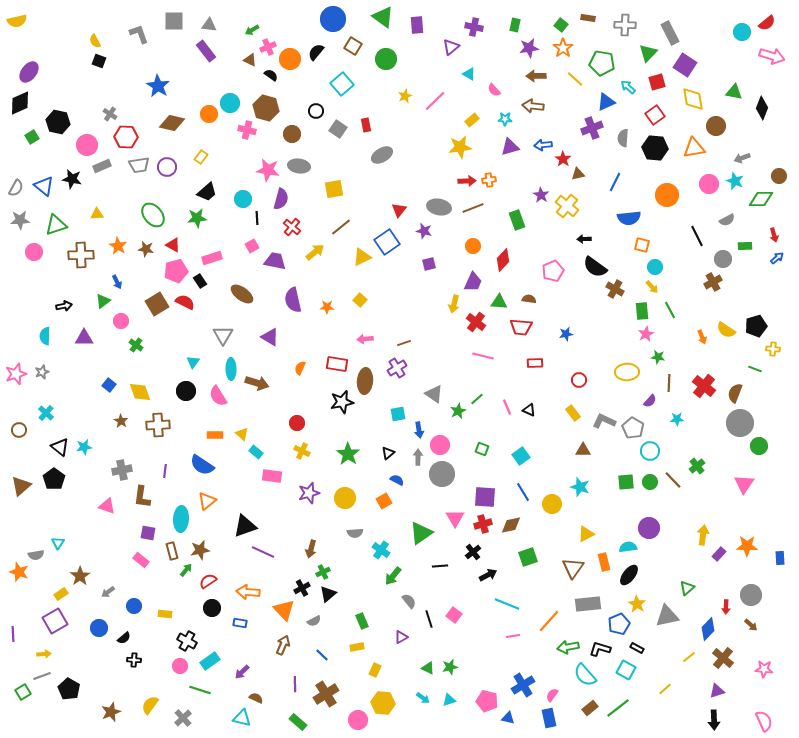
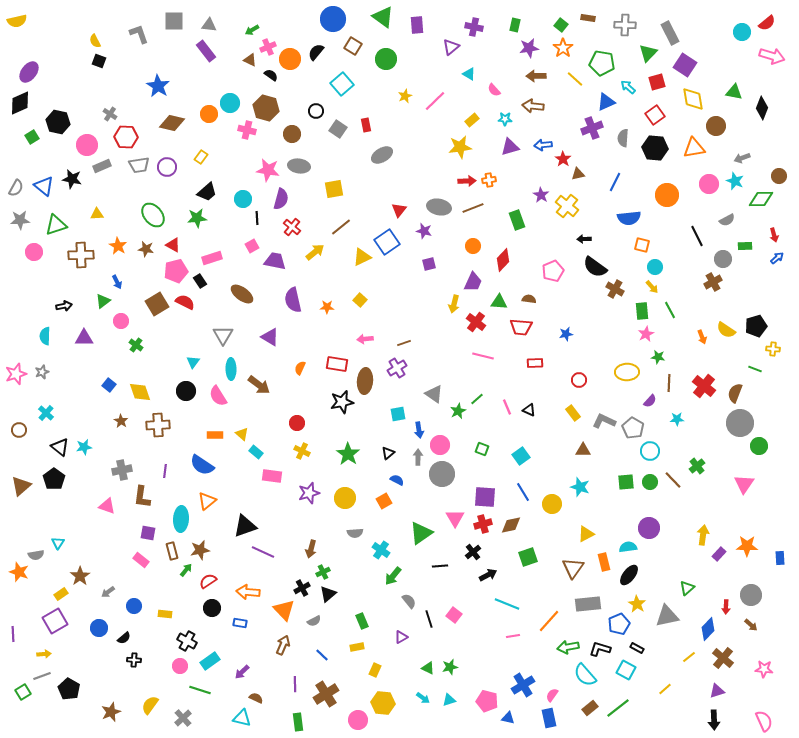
brown arrow at (257, 383): moved 2 px right, 2 px down; rotated 20 degrees clockwise
green rectangle at (298, 722): rotated 42 degrees clockwise
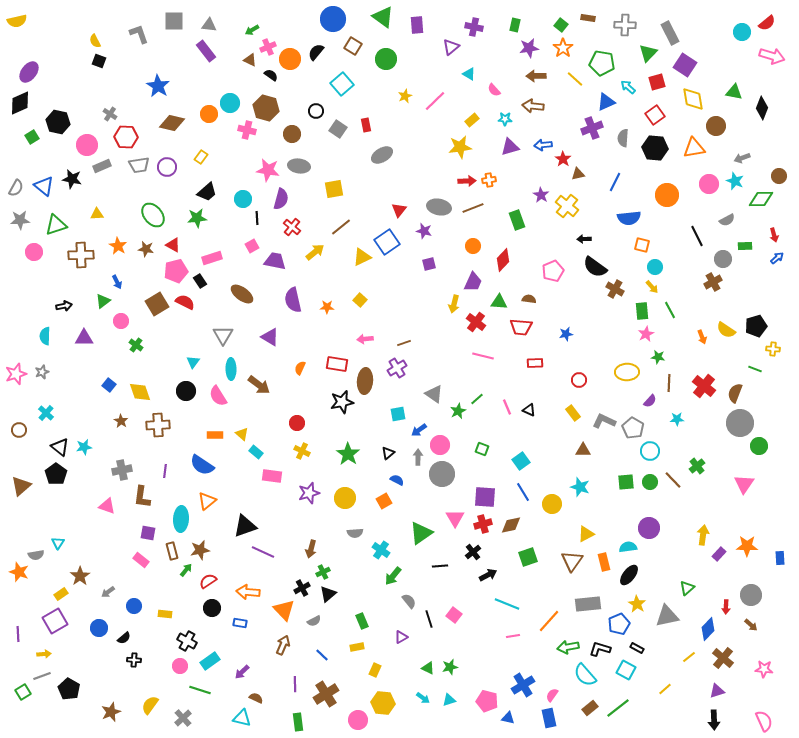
blue arrow at (419, 430): rotated 63 degrees clockwise
cyan square at (521, 456): moved 5 px down
black pentagon at (54, 479): moved 2 px right, 5 px up
brown triangle at (573, 568): moved 1 px left, 7 px up
purple line at (13, 634): moved 5 px right
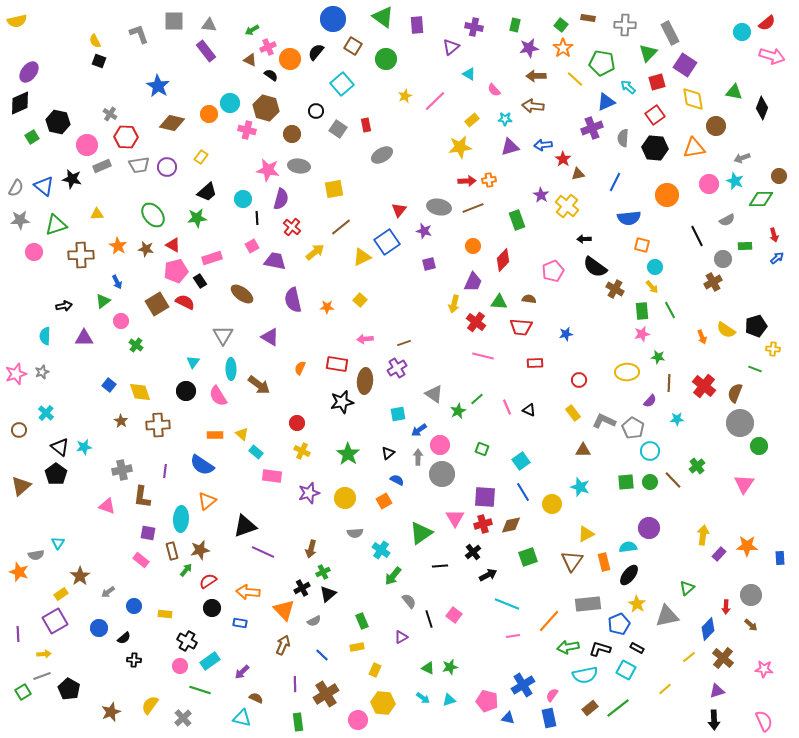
pink star at (646, 334): moved 4 px left; rotated 14 degrees clockwise
cyan semicircle at (585, 675): rotated 60 degrees counterclockwise
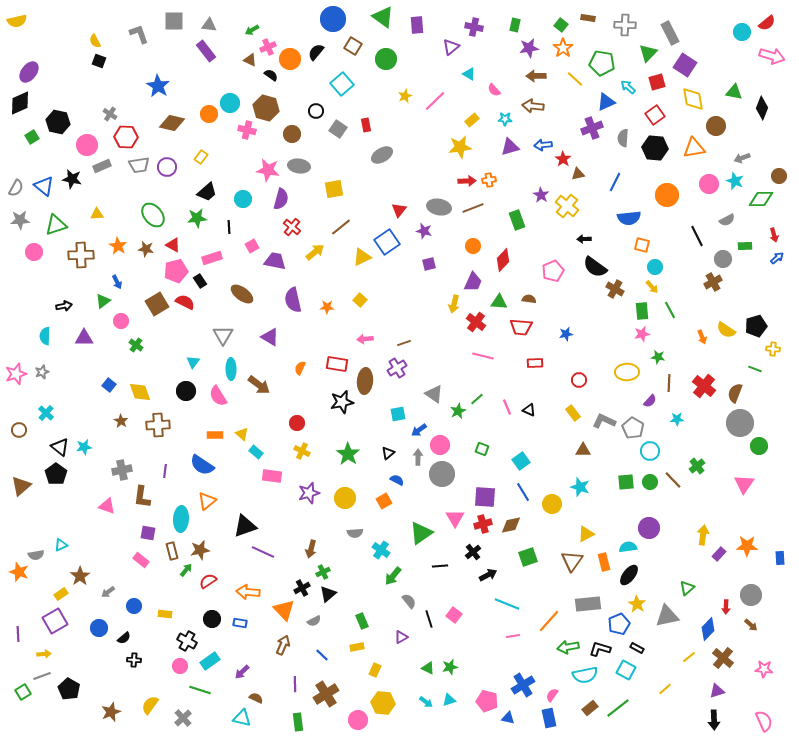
black line at (257, 218): moved 28 px left, 9 px down
cyan triangle at (58, 543): moved 3 px right, 2 px down; rotated 32 degrees clockwise
black circle at (212, 608): moved 11 px down
cyan arrow at (423, 698): moved 3 px right, 4 px down
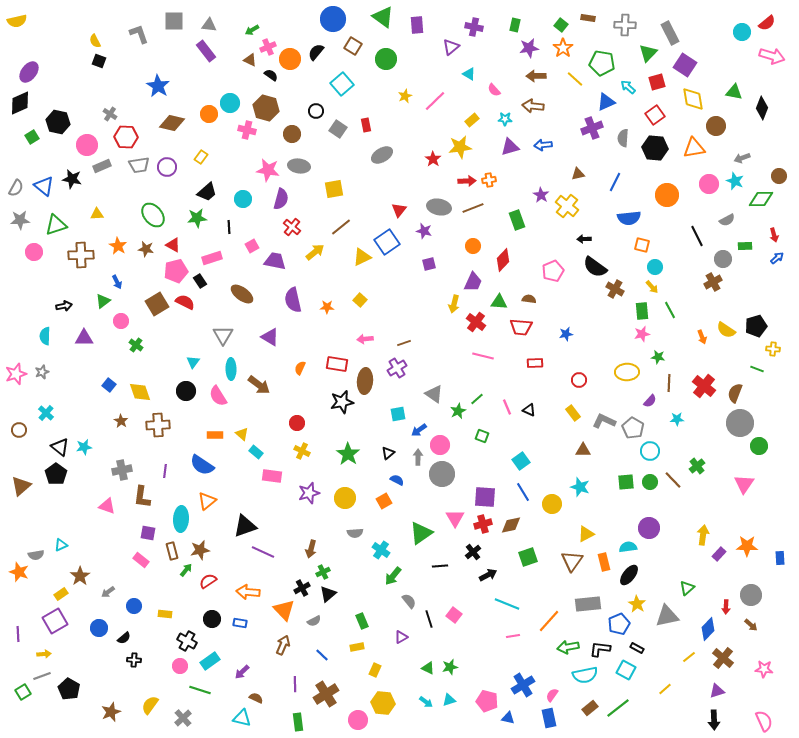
red star at (563, 159): moved 130 px left
green line at (755, 369): moved 2 px right
green square at (482, 449): moved 13 px up
black L-shape at (600, 649): rotated 10 degrees counterclockwise
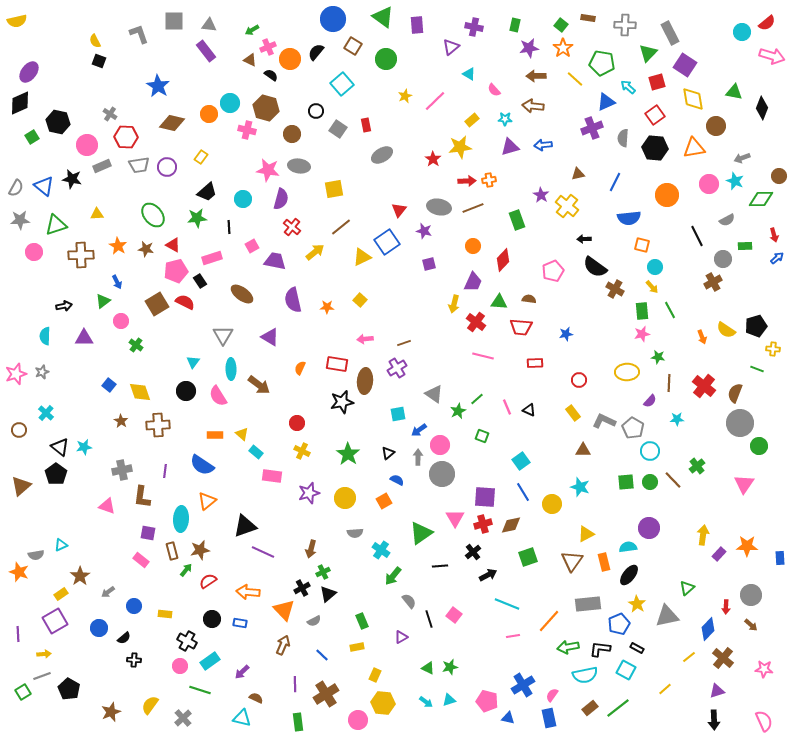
yellow rectangle at (375, 670): moved 5 px down
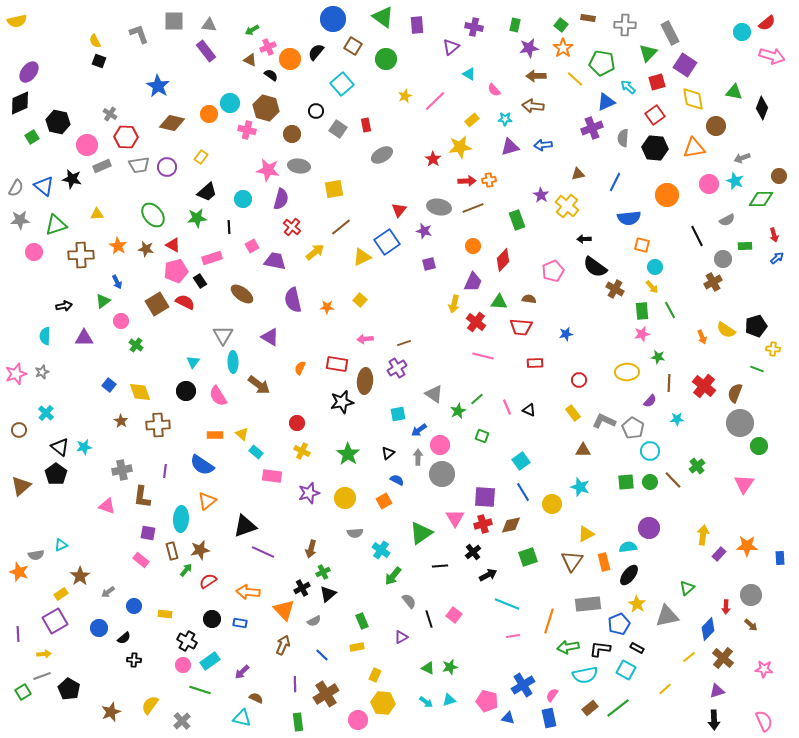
cyan ellipse at (231, 369): moved 2 px right, 7 px up
orange line at (549, 621): rotated 25 degrees counterclockwise
pink circle at (180, 666): moved 3 px right, 1 px up
gray cross at (183, 718): moved 1 px left, 3 px down
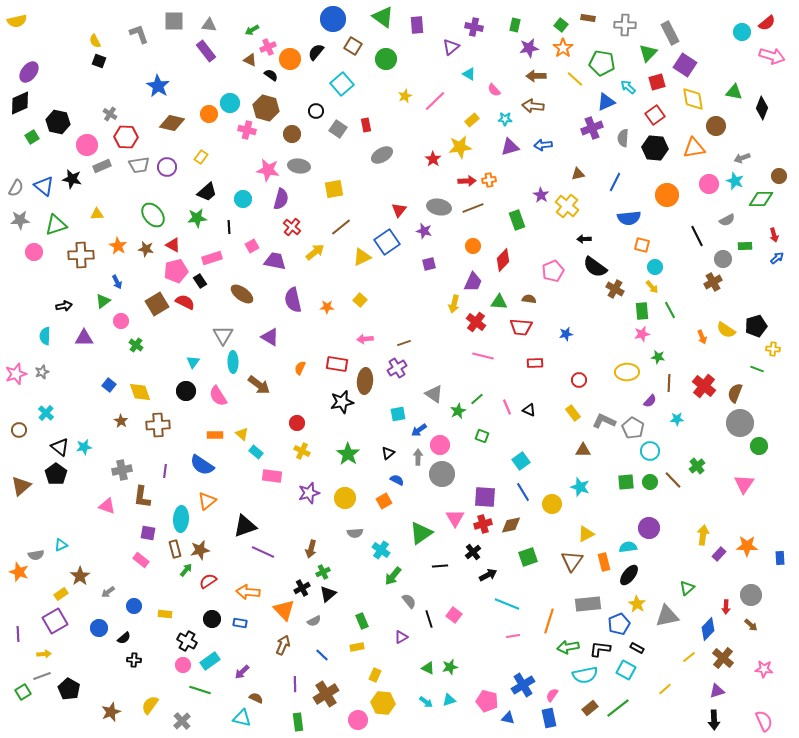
brown rectangle at (172, 551): moved 3 px right, 2 px up
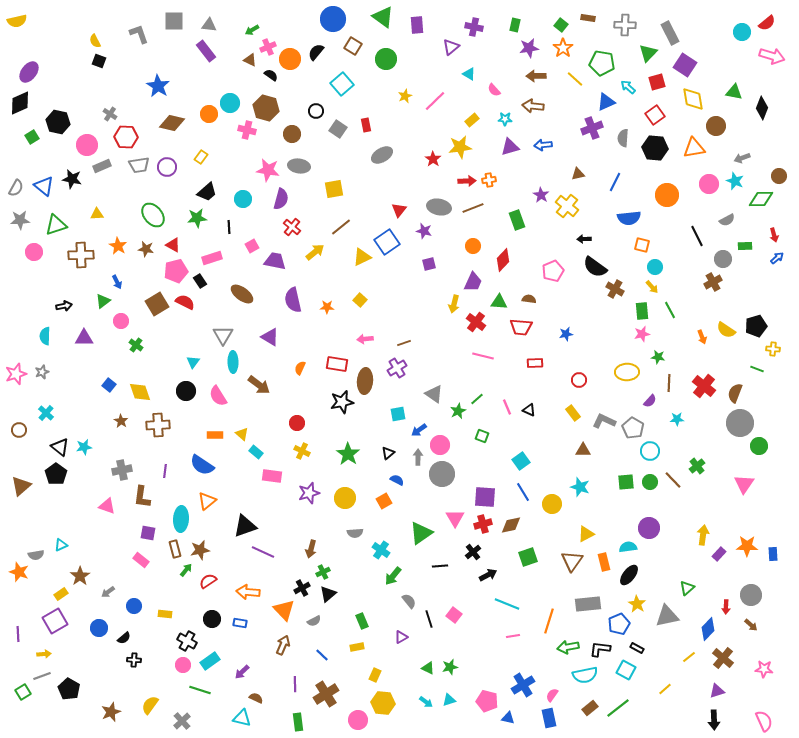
blue rectangle at (780, 558): moved 7 px left, 4 px up
